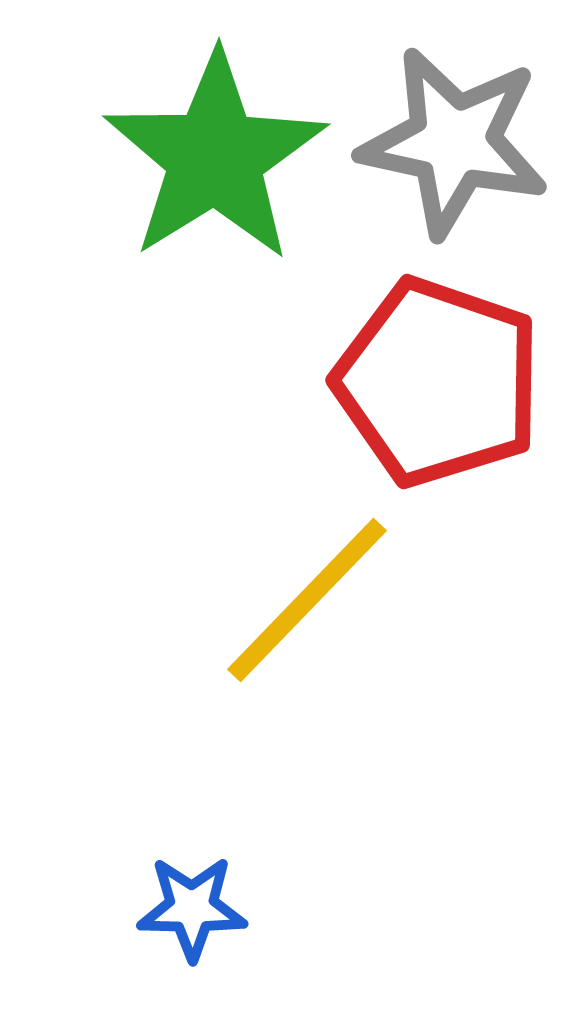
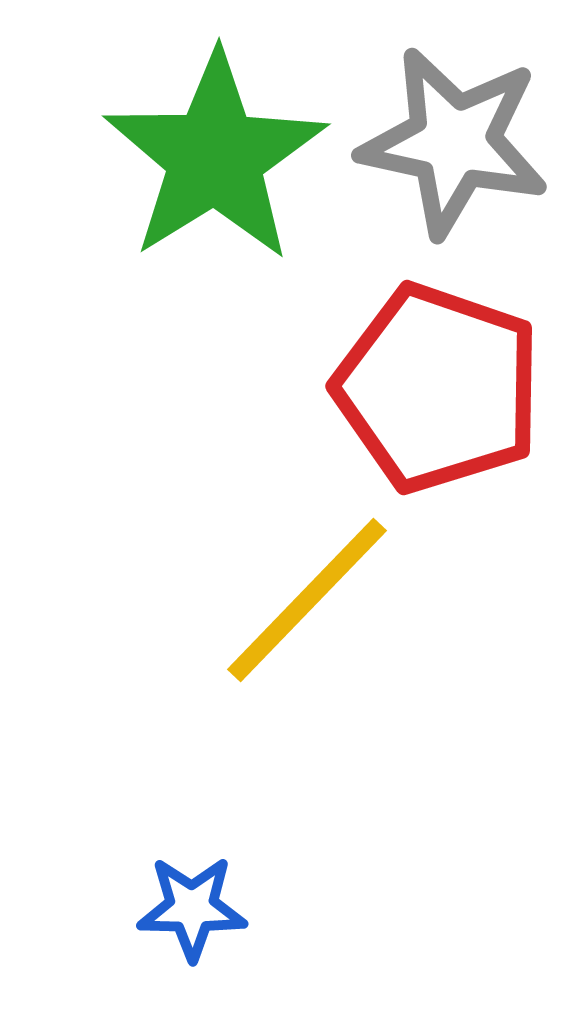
red pentagon: moved 6 px down
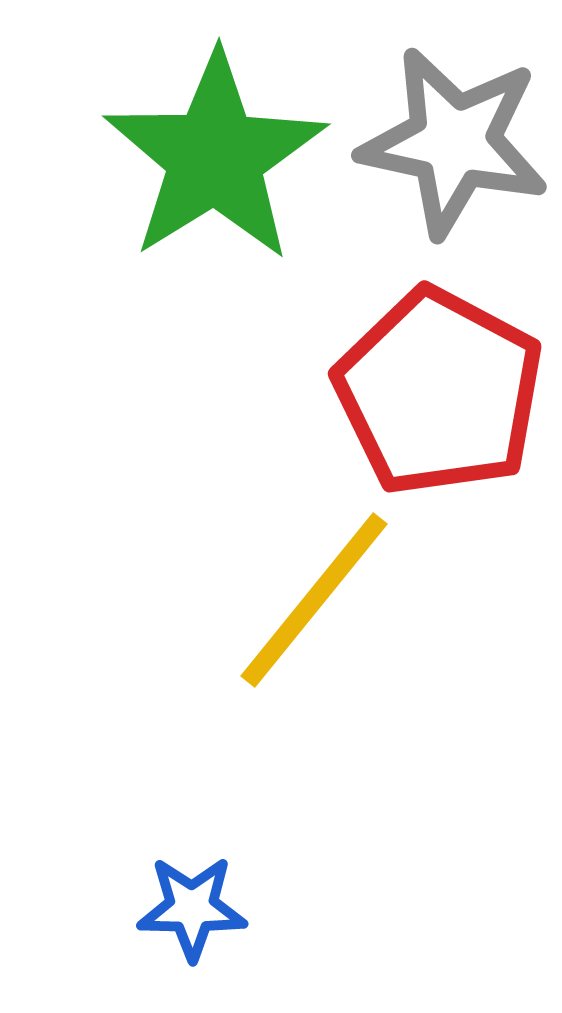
red pentagon: moved 1 px right, 4 px down; rotated 9 degrees clockwise
yellow line: moved 7 px right; rotated 5 degrees counterclockwise
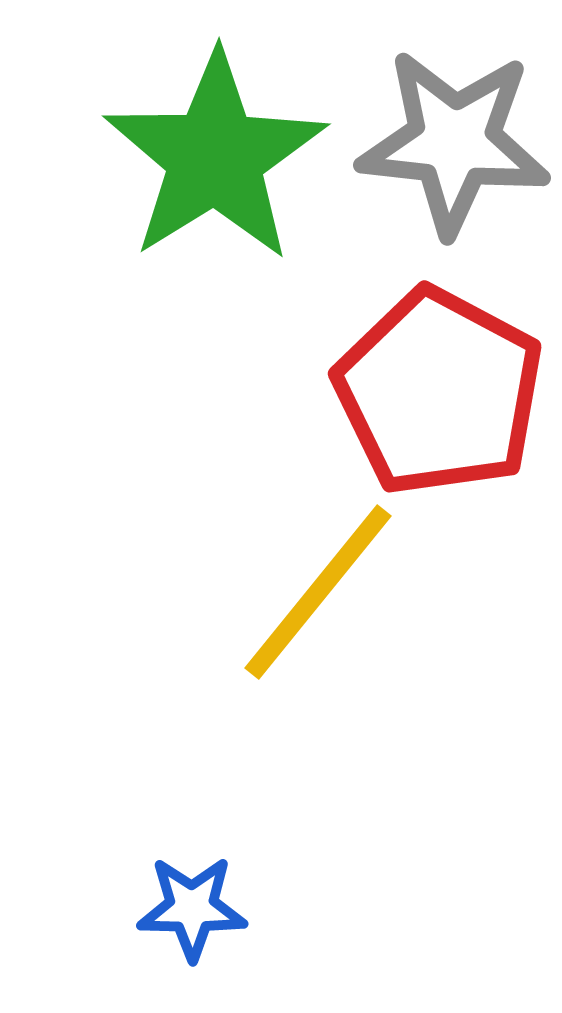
gray star: rotated 6 degrees counterclockwise
yellow line: moved 4 px right, 8 px up
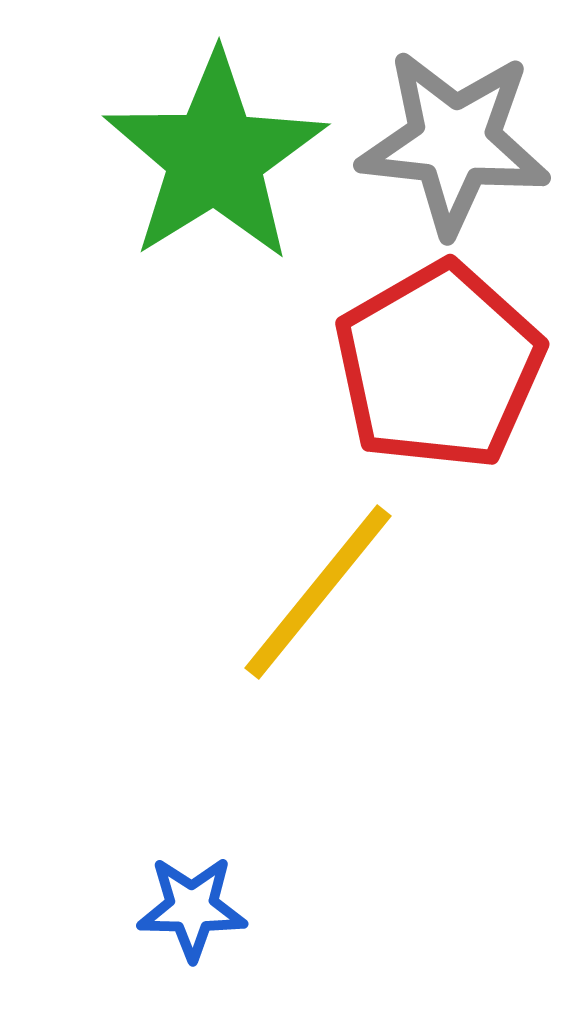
red pentagon: moved 26 px up; rotated 14 degrees clockwise
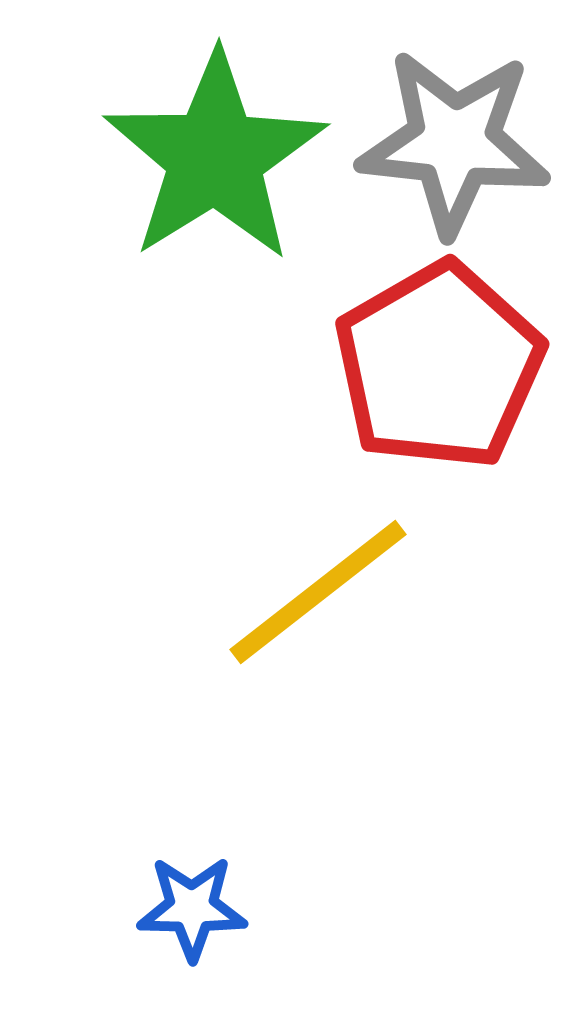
yellow line: rotated 13 degrees clockwise
